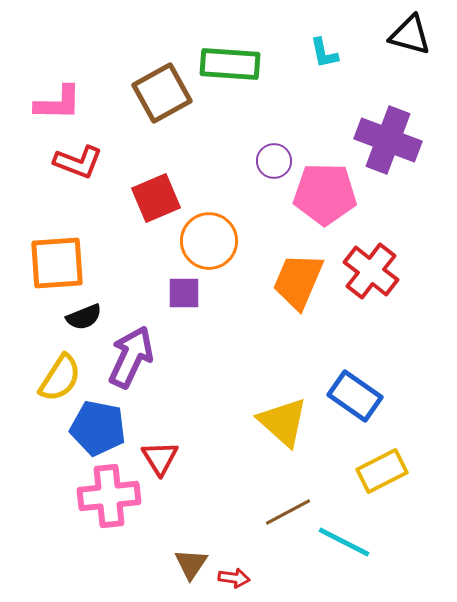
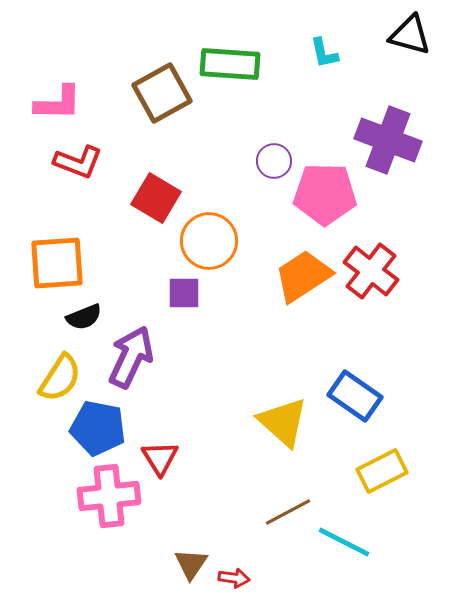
red square: rotated 36 degrees counterclockwise
orange trapezoid: moved 5 px right, 5 px up; rotated 34 degrees clockwise
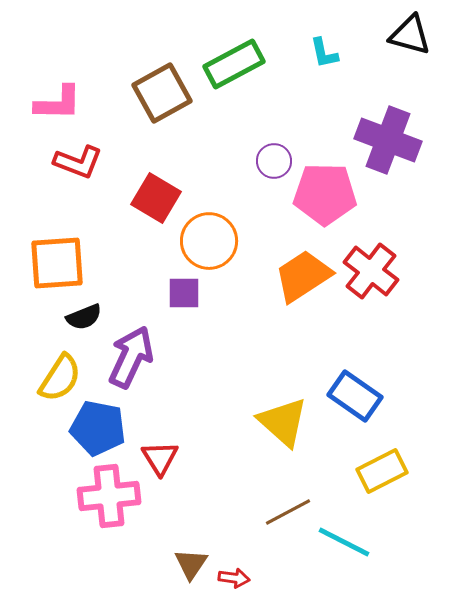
green rectangle: moved 4 px right; rotated 32 degrees counterclockwise
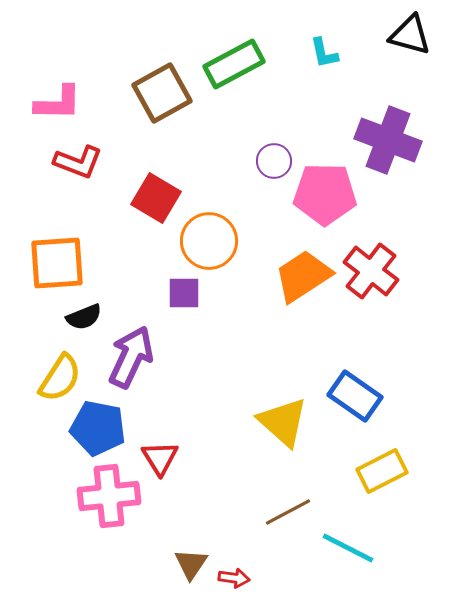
cyan line: moved 4 px right, 6 px down
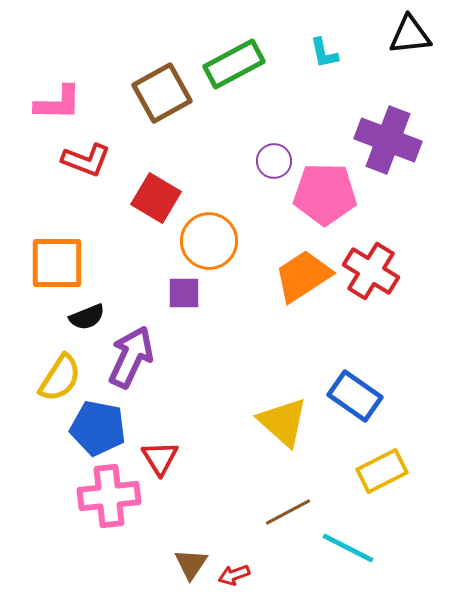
black triangle: rotated 21 degrees counterclockwise
red L-shape: moved 8 px right, 2 px up
orange square: rotated 4 degrees clockwise
red cross: rotated 6 degrees counterclockwise
black semicircle: moved 3 px right
red arrow: moved 3 px up; rotated 152 degrees clockwise
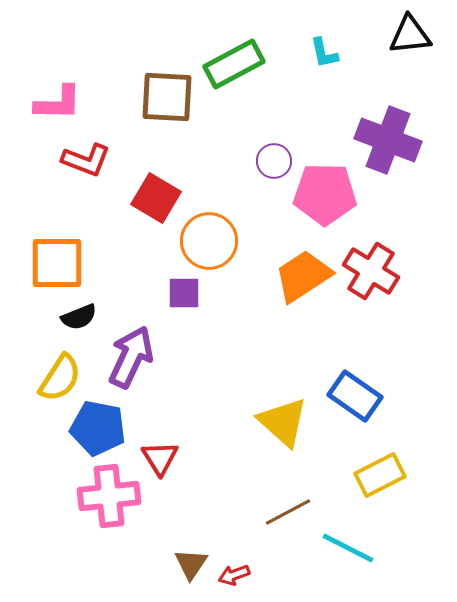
brown square: moved 5 px right, 4 px down; rotated 32 degrees clockwise
black semicircle: moved 8 px left
yellow rectangle: moved 2 px left, 4 px down
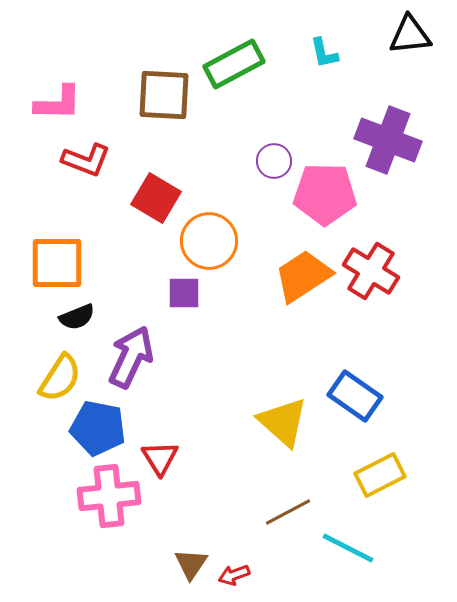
brown square: moved 3 px left, 2 px up
black semicircle: moved 2 px left
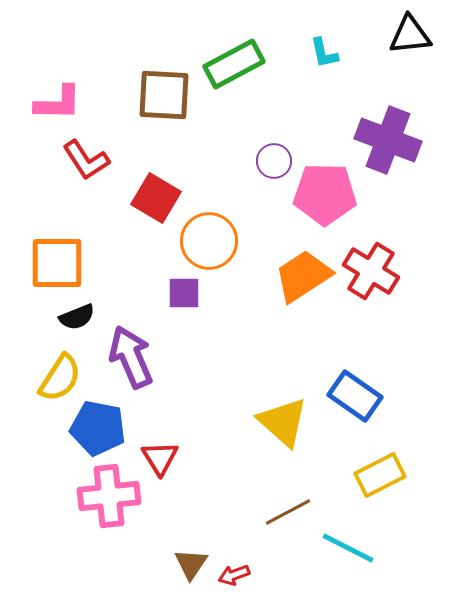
red L-shape: rotated 36 degrees clockwise
purple arrow: rotated 48 degrees counterclockwise
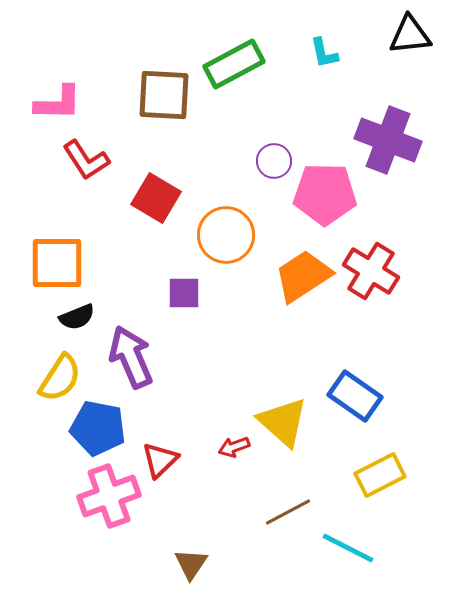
orange circle: moved 17 px right, 6 px up
red triangle: moved 2 px down; rotated 18 degrees clockwise
pink cross: rotated 14 degrees counterclockwise
red arrow: moved 128 px up
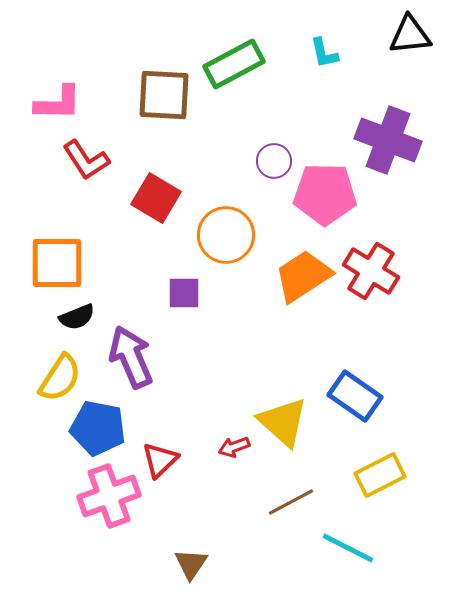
brown line: moved 3 px right, 10 px up
